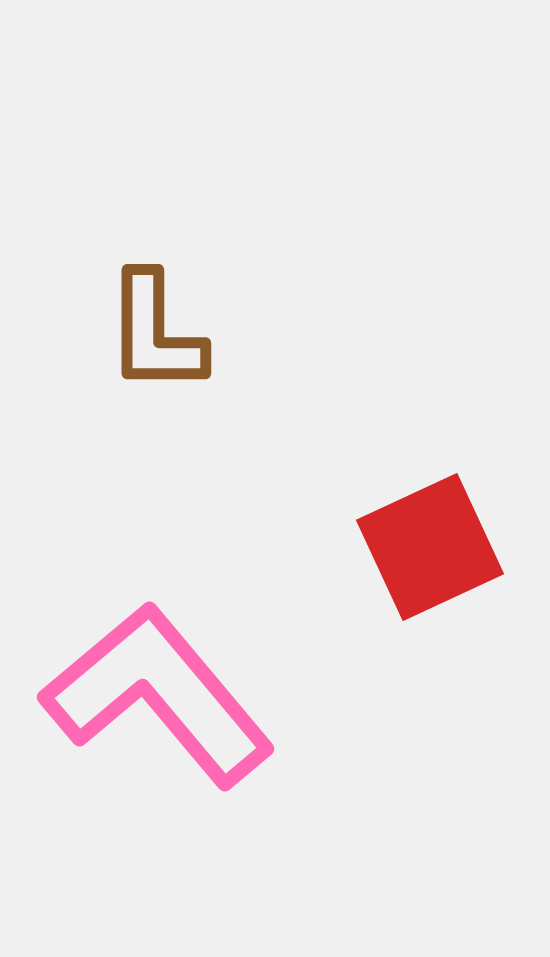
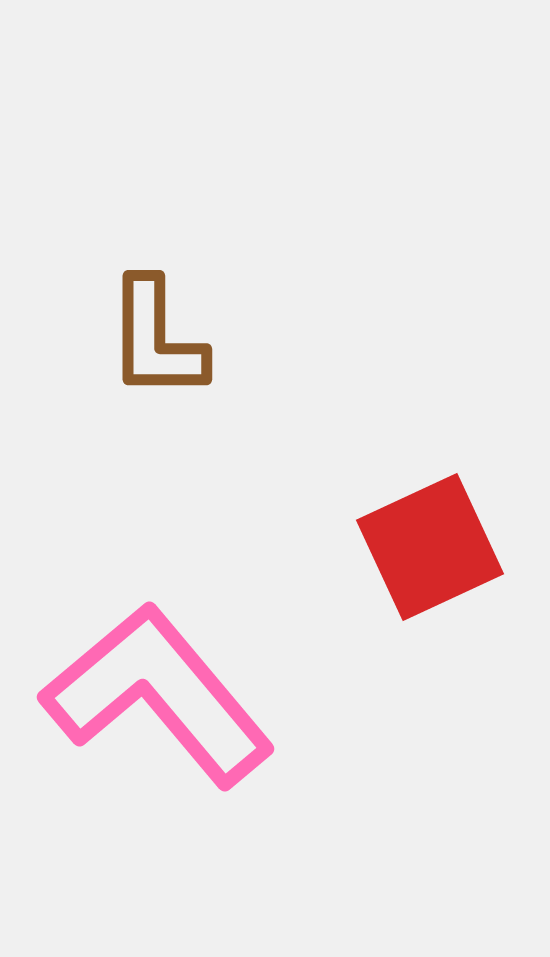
brown L-shape: moved 1 px right, 6 px down
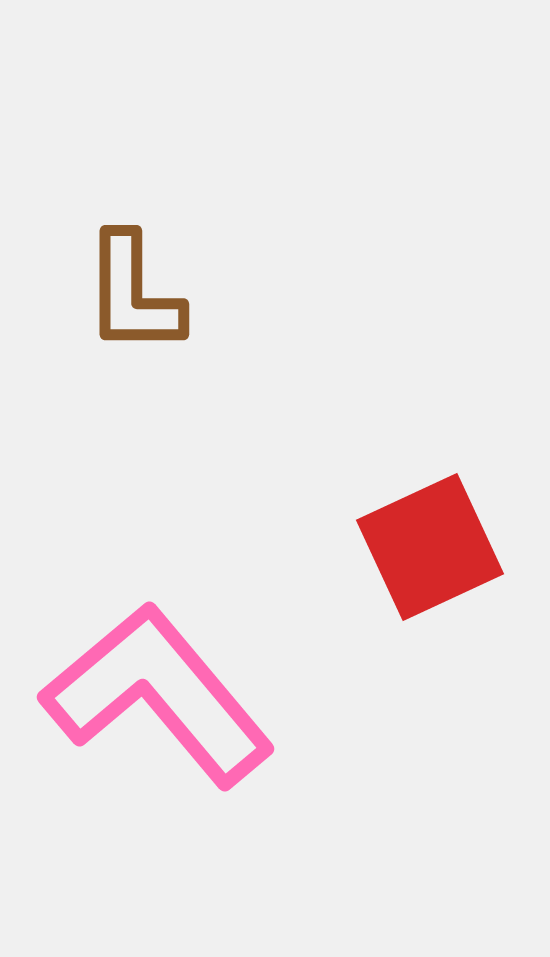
brown L-shape: moved 23 px left, 45 px up
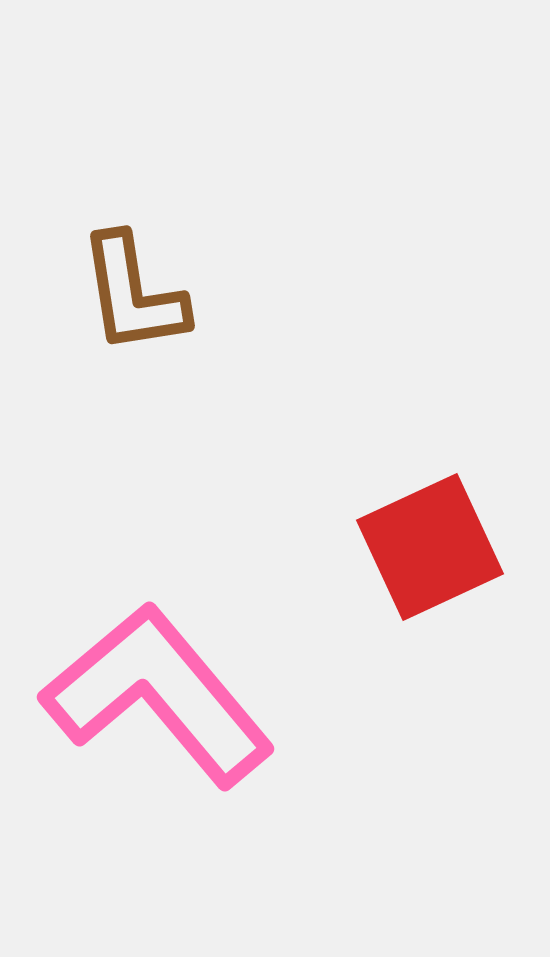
brown L-shape: rotated 9 degrees counterclockwise
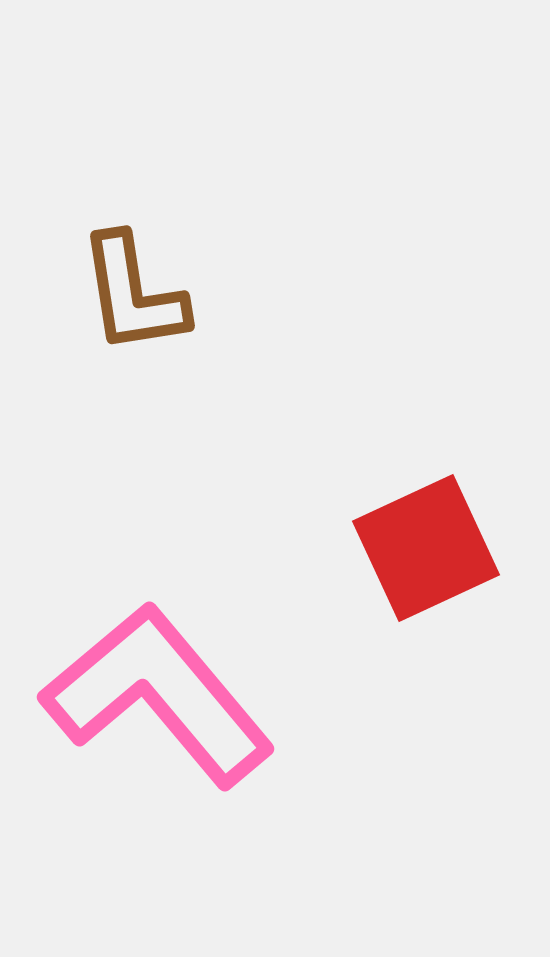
red square: moved 4 px left, 1 px down
